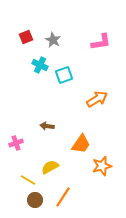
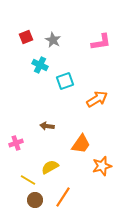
cyan square: moved 1 px right, 6 px down
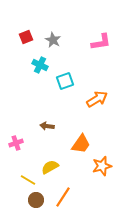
brown circle: moved 1 px right
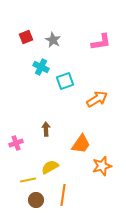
cyan cross: moved 1 px right, 2 px down
brown arrow: moved 1 px left, 3 px down; rotated 80 degrees clockwise
yellow line: rotated 42 degrees counterclockwise
orange line: moved 2 px up; rotated 25 degrees counterclockwise
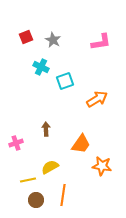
orange star: rotated 24 degrees clockwise
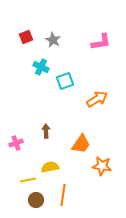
brown arrow: moved 2 px down
yellow semicircle: rotated 18 degrees clockwise
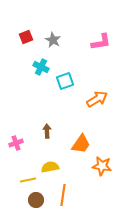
brown arrow: moved 1 px right
